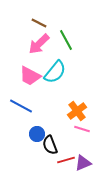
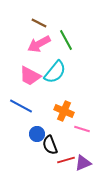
pink arrow: rotated 15 degrees clockwise
orange cross: moved 13 px left; rotated 30 degrees counterclockwise
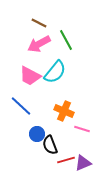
blue line: rotated 15 degrees clockwise
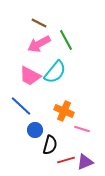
blue circle: moved 2 px left, 4 px up
black semicircle: rotated 144 degrees counterclockwise
purple triangle: moved 2 px right, 1 px up
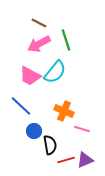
green line: rotated 10 degrees clockwise
blue circle: moved 1 px left, 1 px down
black semicircle: rotated 24 degrees counterclockwise
purple triangle: moved 2 px up
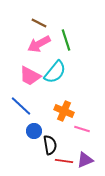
red line: moved 2 px left, 1 px down; rotated 24 degrees clockwise
